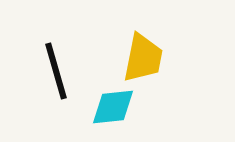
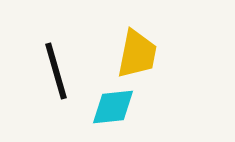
yellow trapezoid: moved 6 px left, 4 px up
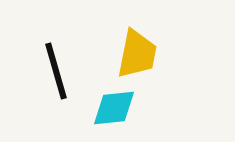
cyan diamond: moved 1 px right, 1 px down
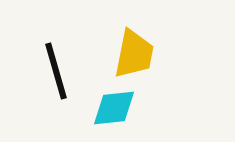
yellow trapezoid: moved 3 px left
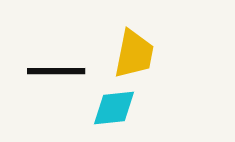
black line: rotated 74 degrees counterclockwise
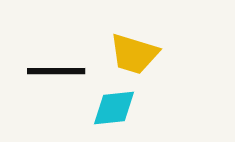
yellow trapezoid: rotated 96 degrees clockwise
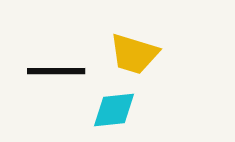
cyan diamond: moved 2 px down
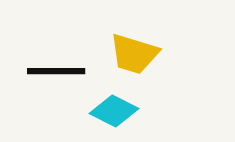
cyan diamond: moved 1 px down; rotated 33 degrees clockwise
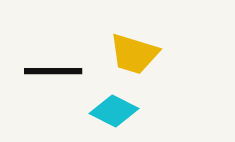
black line: moved 3 px left
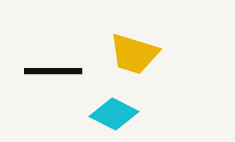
cyan diamond: moved 3 px down
